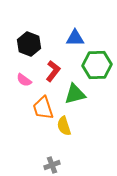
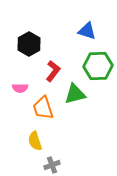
blue triangle: moved 12 px right, 7 px up; rotated 18 degrees clockwise
black hexagon: rotated 10 degrees clockwise
green hexagon: moved 1 px right, 1 px down
pink semicircle: moved 4 px left, 8 px down; rotated 35 degrees counterclockwise
yellow semicircle: moved 29 px left, 15 px down
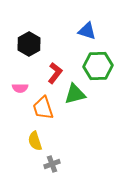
red L-shape: moved 2 px right, 2 px down
gray cross: moved 1 px up
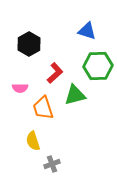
red L-shape: rotated 10 degrees clockwise
green triangle: moved 1 px down
yellow semicircle: moved 2 px left
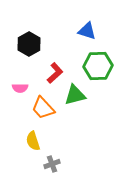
orange trapezoid: rotated 25 degrees counterclockwise
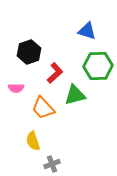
black hexagon: moved 8 px down; rotated 10 degrees clockwise
pink semicircle: moved 4 px left
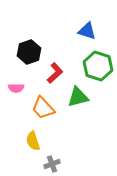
green hexagon: rotated 20 degrees clockwise
green triangle: moved 3 px right, 2 px down
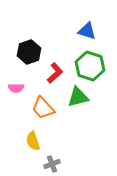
green hexagon: moved 8 px left
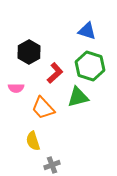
black hexagon: rotated 10 degrees counterclockwise
gray cross: moved 1 px down
